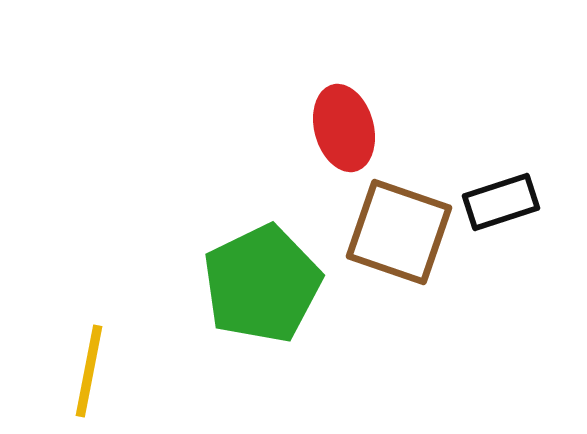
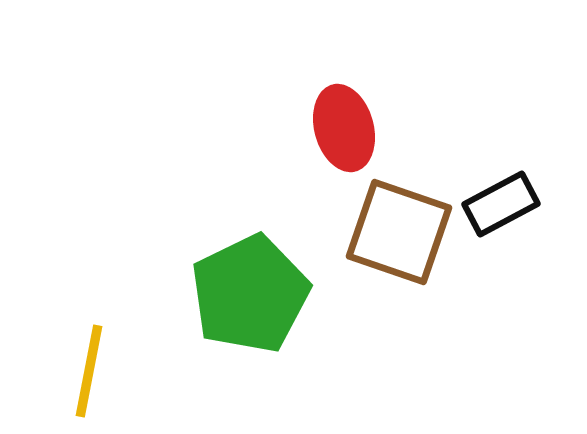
black rectangle: moved 2 px down; rotated 10 degrees counterclockwise
green pentagon: moved 12 px left, 10 px down
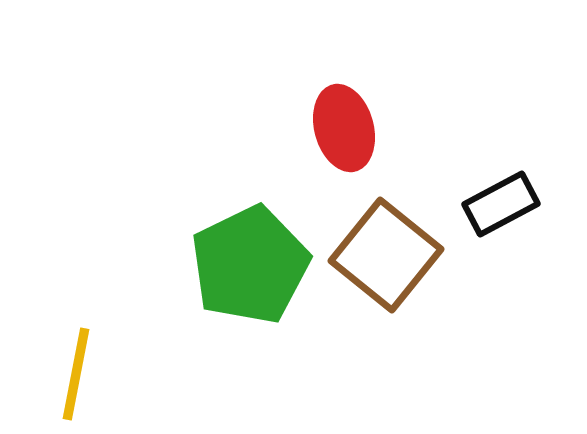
brown square: moved 13 px left, 23 px down; rotated 20 degrees clockwise
green pentagon: moved 29 px up
yellow line: moved 13 px left, 3 px down
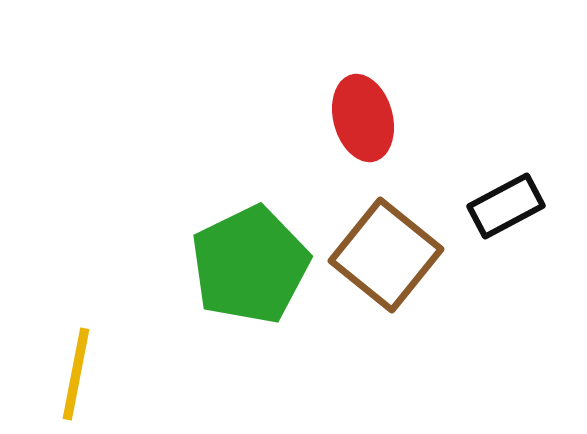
red ellipse: moved 19 px right, 10 px up
black rectangle: moved 5 px right, 2 px down
